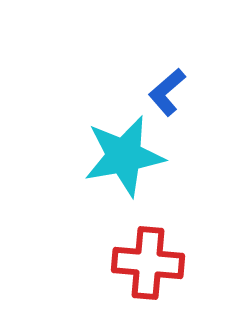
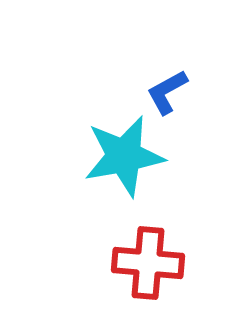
blue L-shape: rotated 12 degrees clockwise
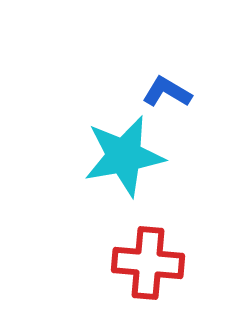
blue L-shape: rotated 60 degrees clockwise
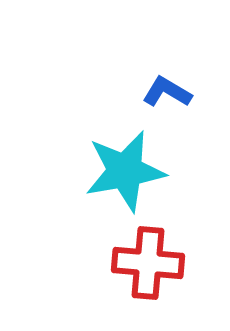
cyan star: moved 1 px right, 15 px down
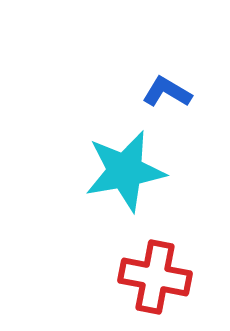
red cross: moved 7 px right, 14 px down; rotated 6 degrees clockwise
